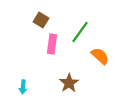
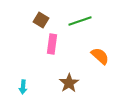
green line: moved 11 px up; rotated 35 degrees clockwise
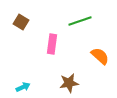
brown square: moved 20 px left, 2 px down
brown star: rotated 24 degrees clockwise
cyan arrow: rotated 120 degrees counterclockwise
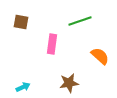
brown square: rotated 21 degrees counterclockwise
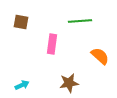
green line: rotated 15 degrees clockwise
cyan arrow: moved 1 px left, 2 px up
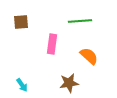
brown square: rotated 14 degrees counterclockwise
orange semicircle: moved 11 px left
cyan arrow: rotated 80 degrees clockwise
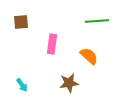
green line: moved 17 px right
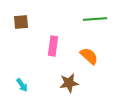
green line: moved 2 px left, 2 px up
pink rectangle: moved 1 px right, 2 px down
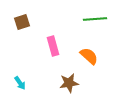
brown square: moved 1 px right; rotated 14 degrees counterclockwise
pink rectangle: rotated 24 degrees counterclockwise
cyan arrow: moved 2 px left, 2 px up
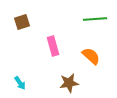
orange semicircle: moved 2 px right
